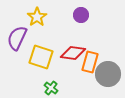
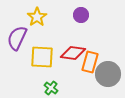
yellow square: moved 1 px right; rotated 15 degrees counterclockwise
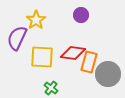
yellow star: moved 1 px left, 3 px down
orange rectangle: moved 1 px left
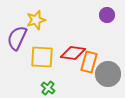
purple circle: moved 26 px right
yellow star: rotated 18 degrees clockwise
green cross: moved 3 px left
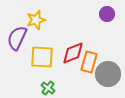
purple circle: moved 1 px up
red diamond: rotated 30 degrees counterclockwise
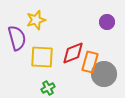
purple circle: moved 8 px down
purple semicircle: rotated 140 degrees clockwise
orange rectangle: moved 1 px right
gray circle: moved 4 px left
green cross: rotated 24 degrees clockwise
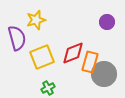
yellow square: rotated 25 degrees counterclockwise
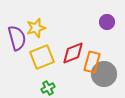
yellow star: moved 8 px down
orange rectangle: moved 2 px right
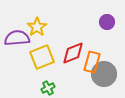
yellow star: moved 1 px right, 1 px up; rotated 18 degrees counterclockwise
purple semicircle: rotated 80 degrees counterclockwise
